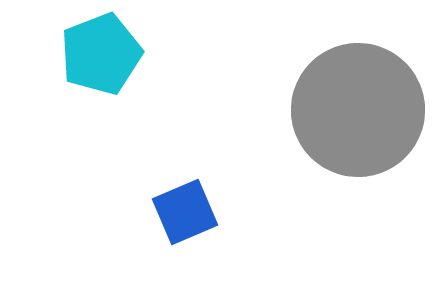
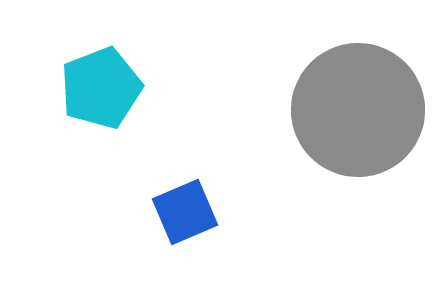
cyan pentagon: moved 34 px down
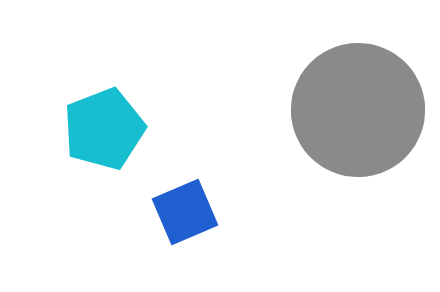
cyan pentagon: moved 3 px right, 41 px down
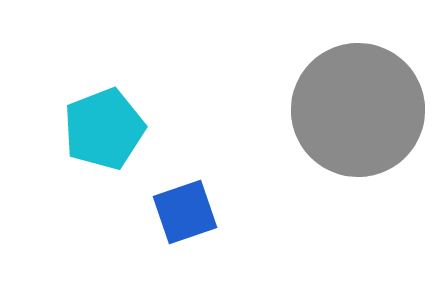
blue square: rotated 4 degrees clockwise
